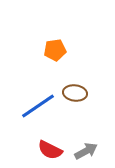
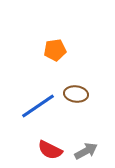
brown ellipse: moved 1 px right, 1 px down
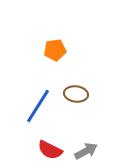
blue line: rotated 24 degrees counterclockwise
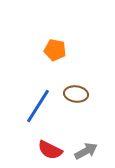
orange pentagon: rotated 20 degrees clockwise
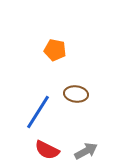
blue line: moved 6 px down
red semicircle: moved 3 px left
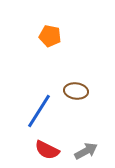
orange pentagon: moved 5 px left, 14 px up
brown ellipse: moved 3 px up
blue line: moved 1 px right, 1 px up
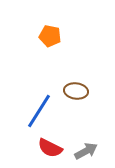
red semicircle: moved 3 px right, 2 px up
